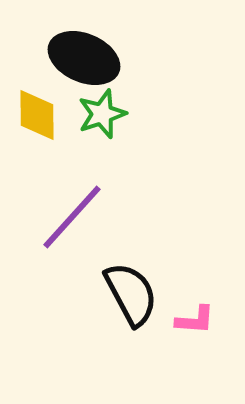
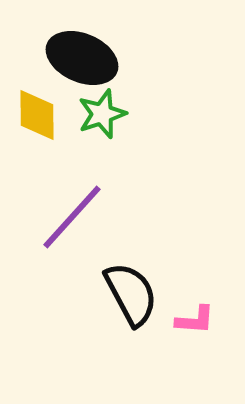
black ellipse: moved 2 px left
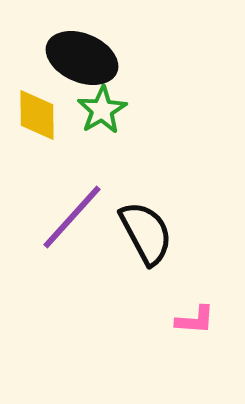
green star: moved 4 px up; rotated 12 degrees counterclockwise
black semicircle: moved 15 px right, 61 px up
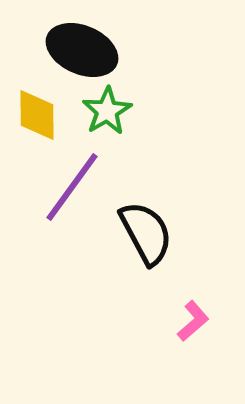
black ellipse: moved 8 px up
green star: moved 5 px right, 1 px down
purple line: moved 30 px up; rotated 6 degrees counterclockwise
pink L-shape: moved 2 px left, 1 px down; rotated 45 degrees counterclockwise
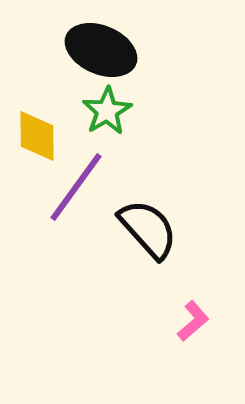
black ellipse: moved 19 px right
yellow diamond: moved 21 px down
purple line: moved 4 px right
black semicircle: moved 2 px right, 4 px up; rotated 14 degrees counterclockwise
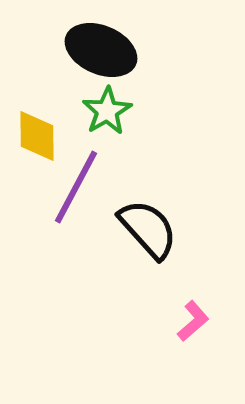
purple line: rotated 8 degrees counterclockwise
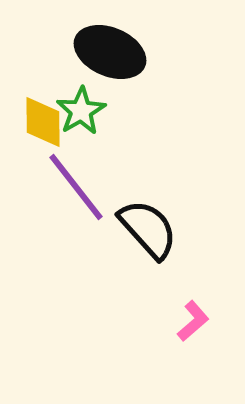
black ellipse: moved 9 px right, 2 px down
green star: moved 26 px left
yellow diamond: moved 6 px right, 14 px up
purple line: rotated 66 degrees counterclockwise
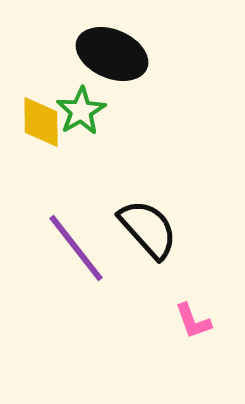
black ellipse: moved 2 px right, 2 px down
yellow diamond: moved 2 px left
purple line: moved 61 px down
pink L-shape: rotated 111 degrees clockwise
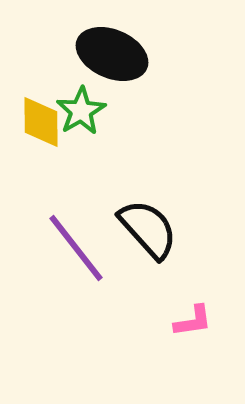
pink L-shape: rotated 78 degrees counterclockwise
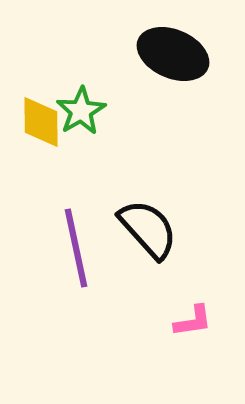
black ellipse: moved 61 px right
purple line: rotated 26 degrees clockwise
